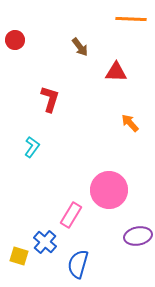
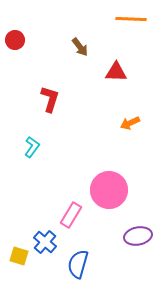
orange arrow: rotated 72 degrees counterclockwise
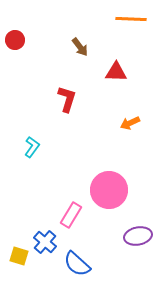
red L-shape: moved 17 px right
blue semicircle: moved 1 px left; rotated 64 degrees counterclockwise
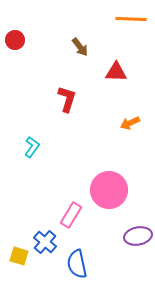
blue semicircle: rotated 36 degrees clockwise
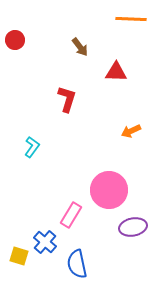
orange arrow: moved 1 px right, 8 px down
purple ellipse: moved 5 px left, 9 px up
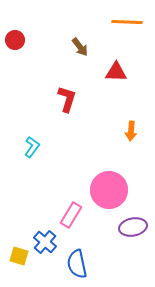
orange line: moved 4 px left, 3 px down
orange arrow: rotated 60 degrees counterclockwise
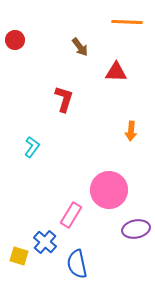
red L-shape: moved 3 px left
purple ellipse: moved 3 px right, 2 px down
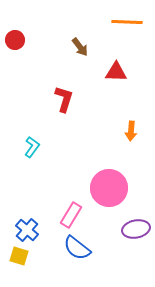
pink circle: moved 2 px up
blue cross: moved 18 px left, 12 px up
blue semicircle: moved 16 px up; rotated 40 degrees counterclockwise
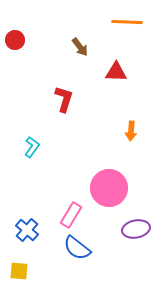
yellow square: moved 15 px down; rotated 12 degrees counterclockwise
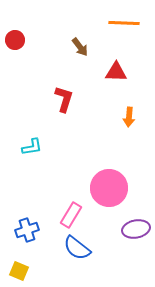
orange line: moved 3 px left, 1 px down
orange arrow: moved 2 px left, 14 px up
cyan L-shape: rotated 45 degrees clockwise
blue cross: rotated 30 degrees clockwise
yellow square: rotated 18 degrees clockwise
